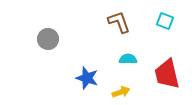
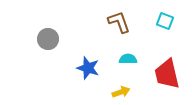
blue star: moved 1 px right, 10 px up
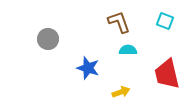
cyan semicircle: moved 9 px up
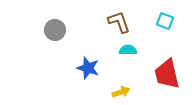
gray circle: moved 7 px right, 9 px up
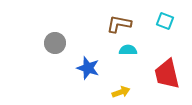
brown L-shape: moved 2 px down; rotated 60 degrees counterclockwise
gray circle: moved 13 px down
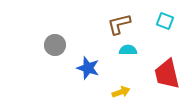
brown L-shape: rotated 25 degrees counterclockwise
gray circle: moved 2 px down
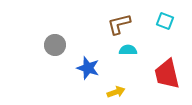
yellow arrow: moved 5 px left
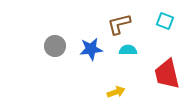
gray circle: moved 1 px down
blue star: moved 3 px right, 19 px up; rotated 25 degrees counterclockwise
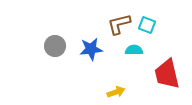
cyan square: moved 18 px left, 4 px down
cyan semicircle: moved 6 px right
